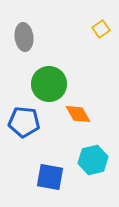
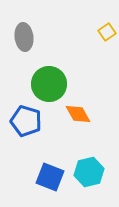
yellow square: moved 6 px right, 3 px down
blue pentagon: moved 2 px right, 1 px up; rotated 12 degrees clockwise
cyan hexagon: moved 4 px left, 12 px down
blue square: rotated 12 degrees clockwise
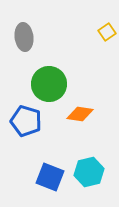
orange diamond: moved 2 px right; rotated 52 degrees counterclockwise
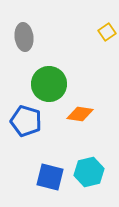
blue square: rotated 8 degrees counterclockwise
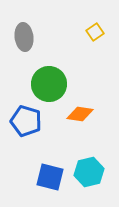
yellow square: moved 12 px left
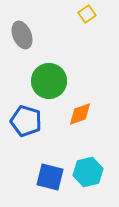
yellow square: moved 8 px left, 18 px up
gray ellipse: moved 2 px left, 2 px up; rotated 16 degrees counterclockwise
green circle: moved 3 px up
orange diamond: rotated 28 degrees counterclockwise
cyan hexagon: moved 1 px left
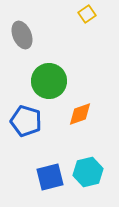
blue square: rotated 28 degrees counterclockwise
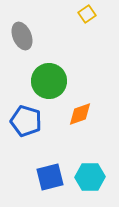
gray ellipse: moved 1 px down
cyan hexagon: moved 2 px right, 5 px down; rotated 12 degrees clockwise
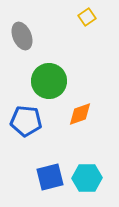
yellow square: moved 3 px down
blue pentagon: rotated 12 degrees counterclockwise
cyan hexagon: moved 3 px left, 1 px down
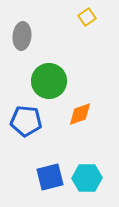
gray ellipse: rotated 28 degrees clockwise
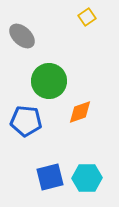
gray ellipse: rotated 52 degrees counterclockwise
orange diamond: moved 2 px up
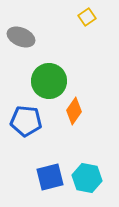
gray ellipse: moved 1 px left, 1 px down; rotated 20 degrees counterclockwise
orange diamond: moved 6 px left, 1 px up; rotated 36 degrees counterclockwise
cyan hexagon: rotated 12 degrees clockwise
